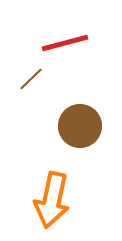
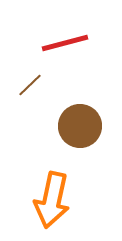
brown line: moved 1 px left, 6 px down
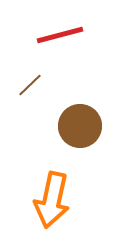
red line: moved 5 px left, 8 px up
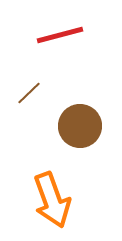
brown line: moved 1 px left, 8 px down
orange arrow: rotated 32 degrees counterclockwise
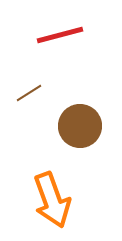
brown line: rotated 12 degrees clockwise
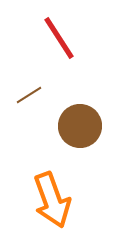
red line: moved 1 px left, 3 px down; rotated 72 degrees clockwise
brown line: moved 2 px down
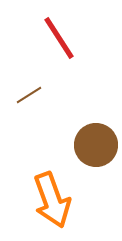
brown circle: moved 16 px right, 19 px down
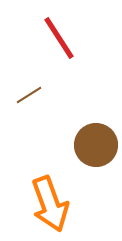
orange arrow: moved 2 px left, 4 px down
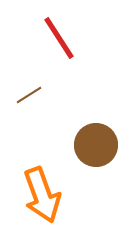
orange arrow: moved 8 px left, 9 px up
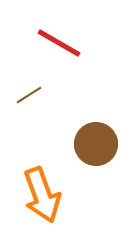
red line: moved 5 px down; rotated 27 degrees counterclockwise
brown circle: moved 1 px up
